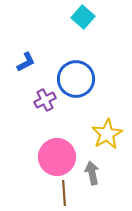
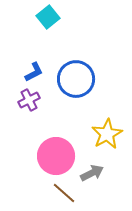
cyan square: moved 35 px left; rotated 10 degrees clockwise
blue L-shape: moved 8 px right, 10 px down
purple cross: moved 16 px left
pink circle: moved 1 px left, 1 px up
gray arrow: rotated 75 degrees clockwise
brown line: rotated 45 degrees counterclockwise
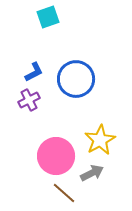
cyan square: rotated 20 degrees clockwise
yellow star: moved 7 px left, 6 px down
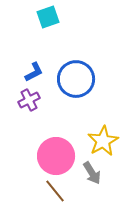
yellow star: moved 3 px right, 1 px down
gray arrow: rotated 85 degrees clockwise
brown line: moved 9 px left, 2 px up; rotated 10 degrees clockwise
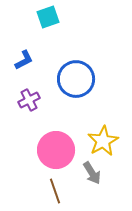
blue L-shape: moved 10 px left, 12 px up
pink circle: moved 6 px up
brown line: rotated 20 degrees clockwise
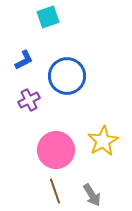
blue circle: moved 9 px left, 3 px up
gray arrow: moved 22 px down
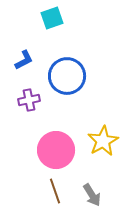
cyan square: moved 4 px right, 1 px down
purple cross: rotated 15 degrees clockwise
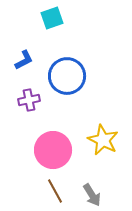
yellow star: moved 1 px up; rotated 16 degrees counterclockwise
pink circle: moved 3 px left
brown line: rotated 10 degrees counterclockwise
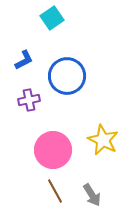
cyan square: rotated 15 degrees counterclockwise
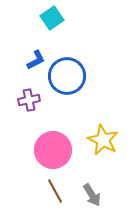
blue L-shape: moved 12 px right
